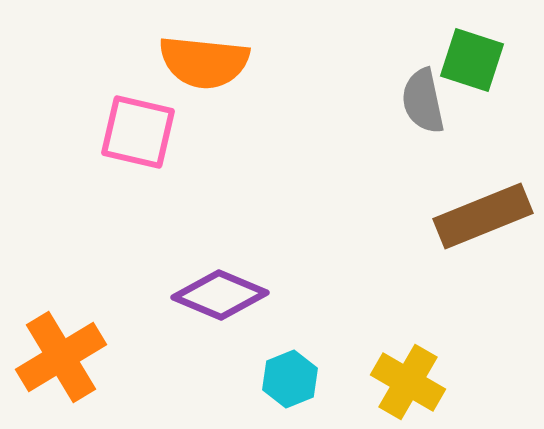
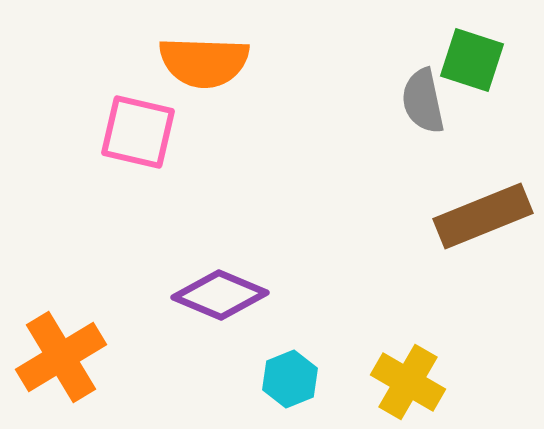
orange semicircle: rotated 4 degrees counterclockwise
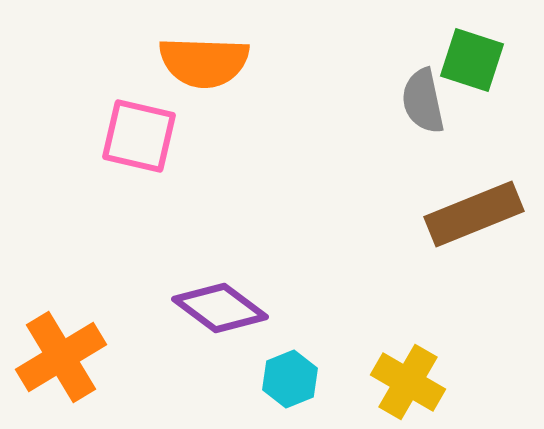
pink square: moved 1 px right, 4 px down
brown rectangle: moved 9 px left, 2 px up
purple diamond: moved 13 px down; rotated 14 degrees clockwise
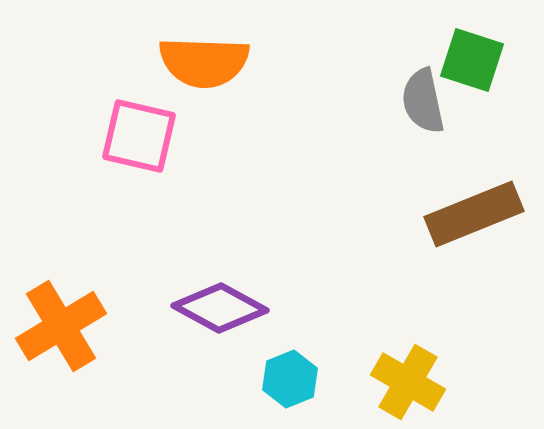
purple diamond: rotated 8 degrees counterclockwise
orange cross: moved 31 px up
